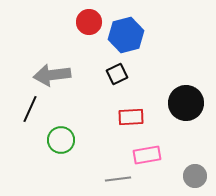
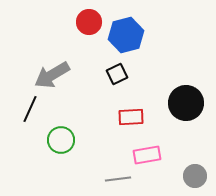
gray arrow: rotated 24 degrees counterclockwise
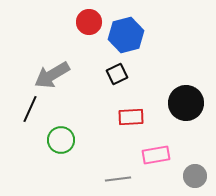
pink rectangle: moved 9 px right
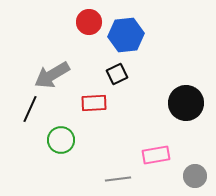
blue hexagon: rotated 8 degrees clockwise
red rectangle: moved 37 px left, 14 px up
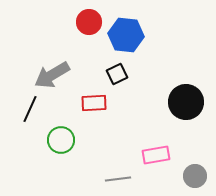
blue hexagon: rotated 12 degrees clockwise
black circle: moved 1 px up
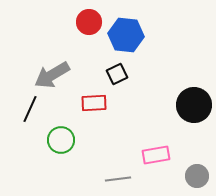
black circle: moved 8 px right, 3 px down
gray circle: moved 2 px right
